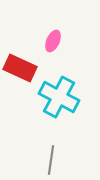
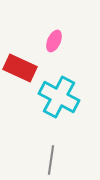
pink ellipse: moved 1 px right
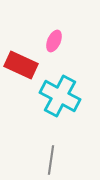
red rectangle: moved 1 px right, 3 px up
cyan cross: moved 1 px right, 1 px up
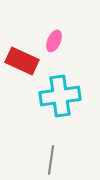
red rectangle: moved 1 px right, 4 px up
cyan cross: rotated 36 degrees counterclockwise
